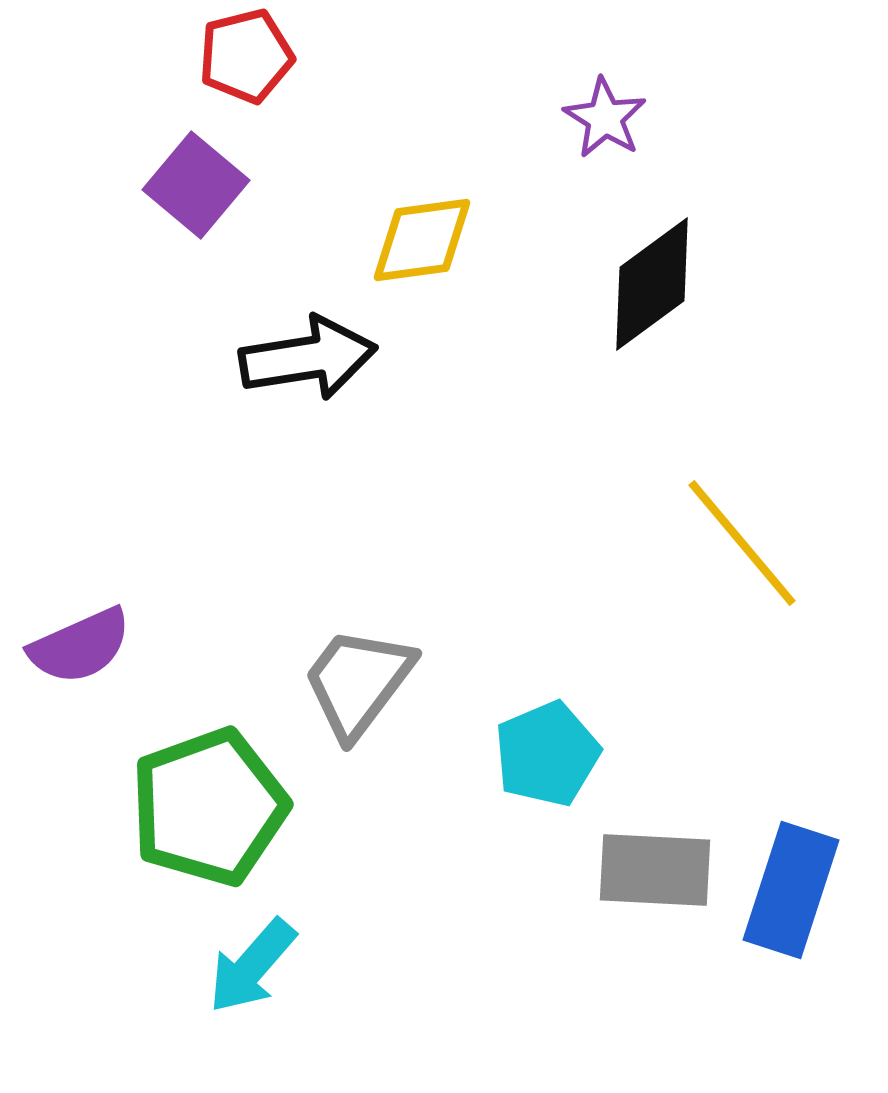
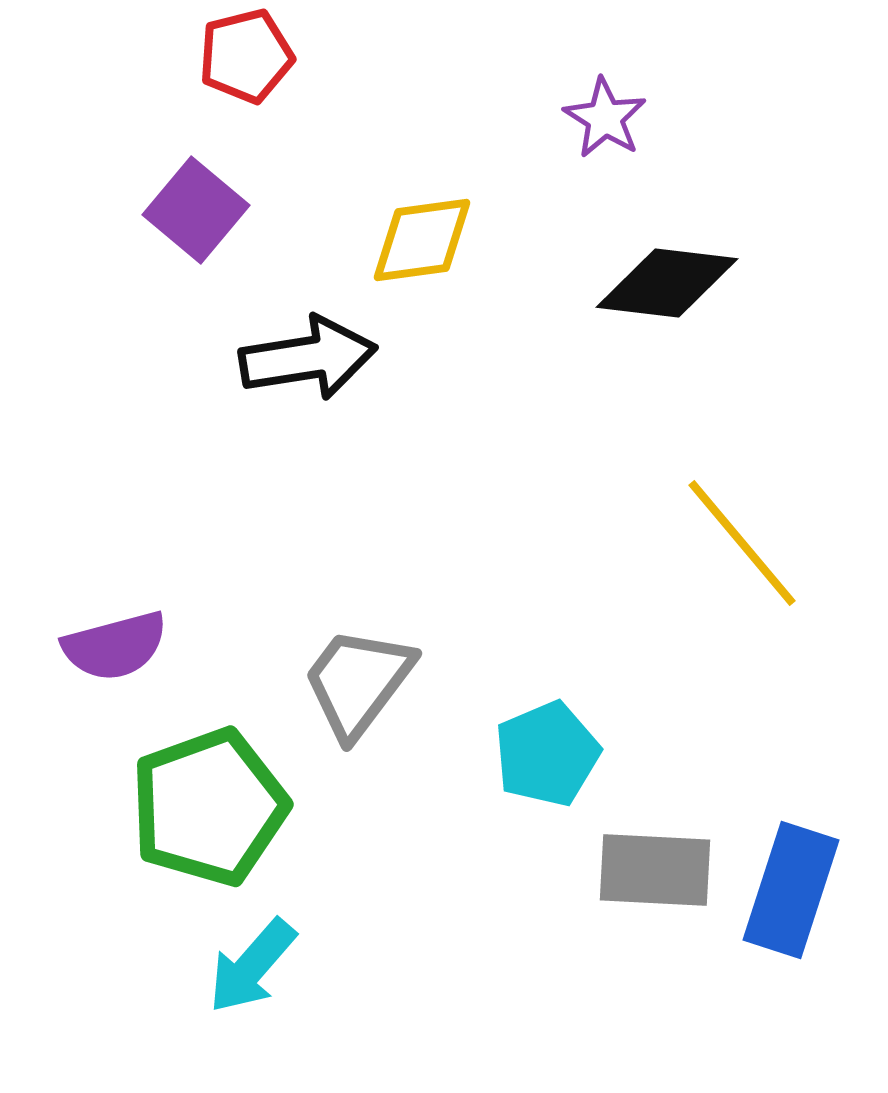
purple square: moved 25 px down
black diamond: moved 15 px right, 1 px up; rotated 43 degrees clockwise
purple semicircle: moved 35 px right; rotated 9 degrees clockwise
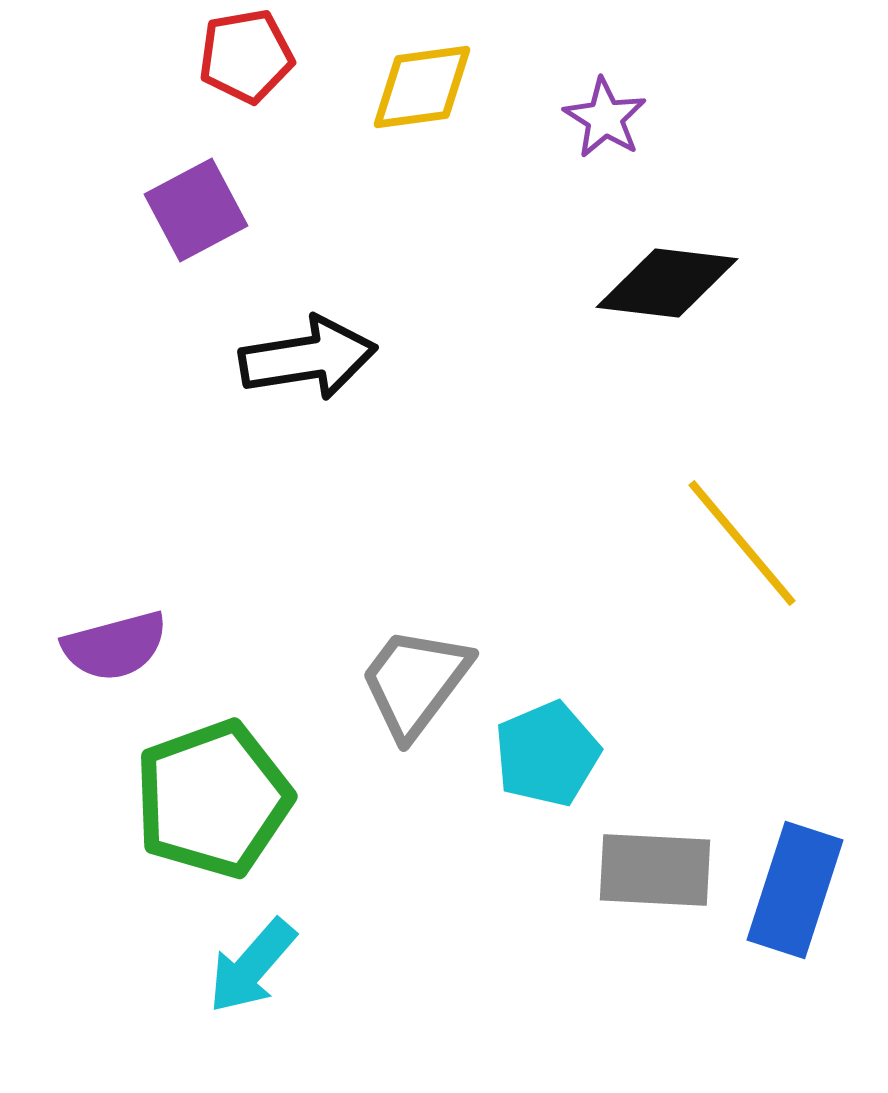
red pentagon: rotated 4 degrees clockwise
purple square: rotated 22 degrees clockwise
yellow diamond: moved 153 px up
gray trapezoid: moved 57 px right
green pentagon: moved 4 px right, 8 px up
blue rectangle: moved 4 px right
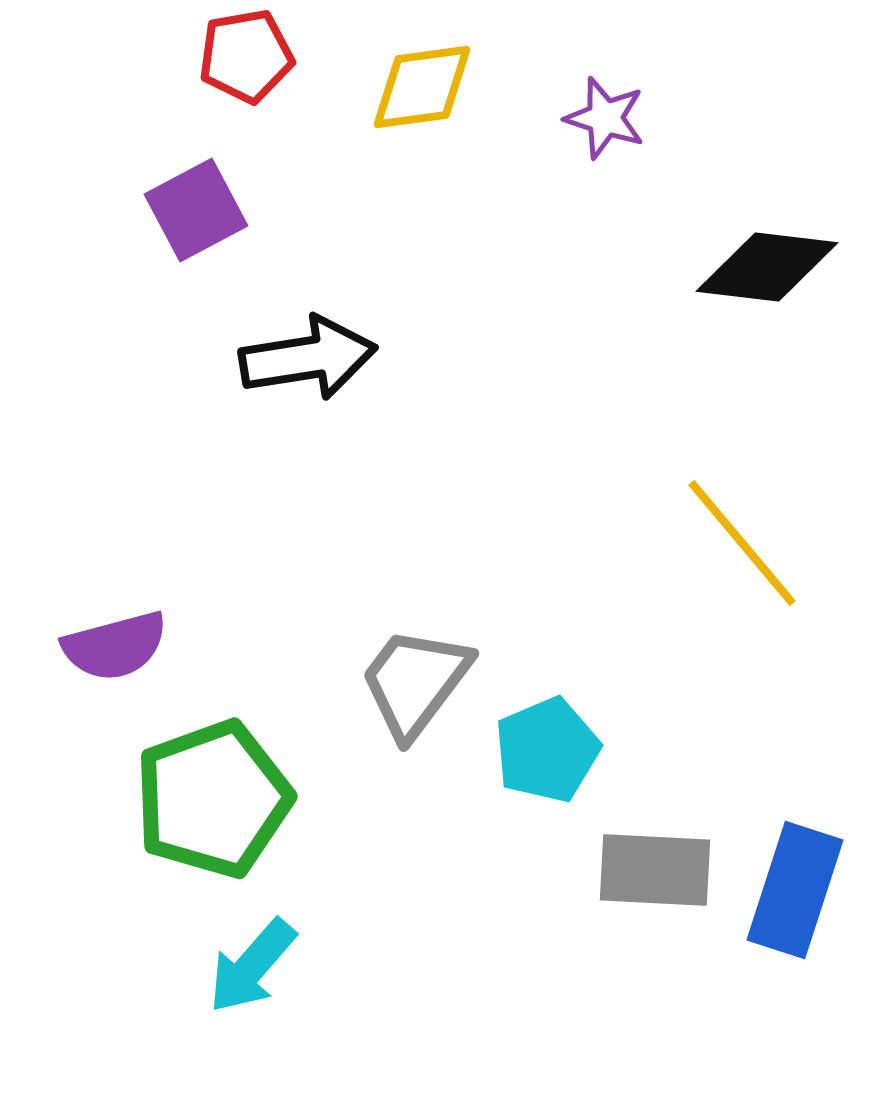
purple star: rotated 14 degrees counterclockwise
black diamond: moved 100 px right, 16 px up
cyan pentagon: moved 4 px up
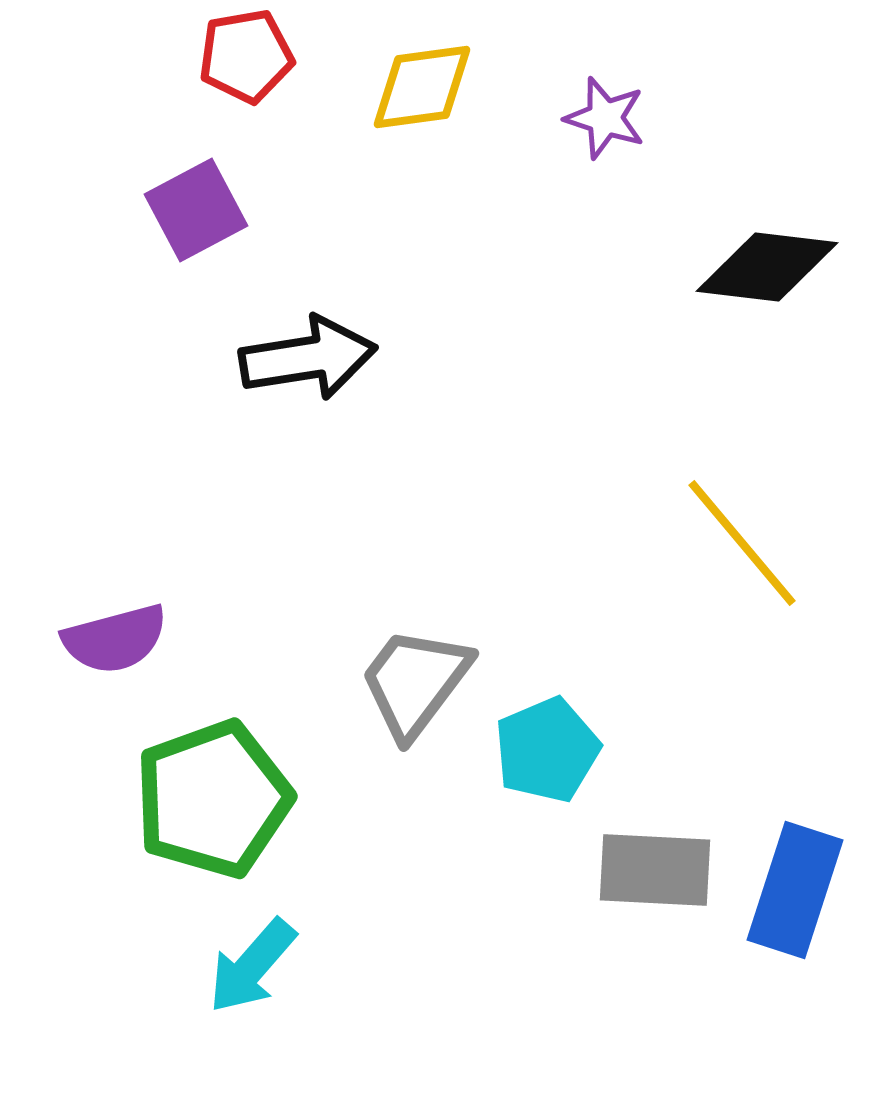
purple semicircle: moved 7 px up
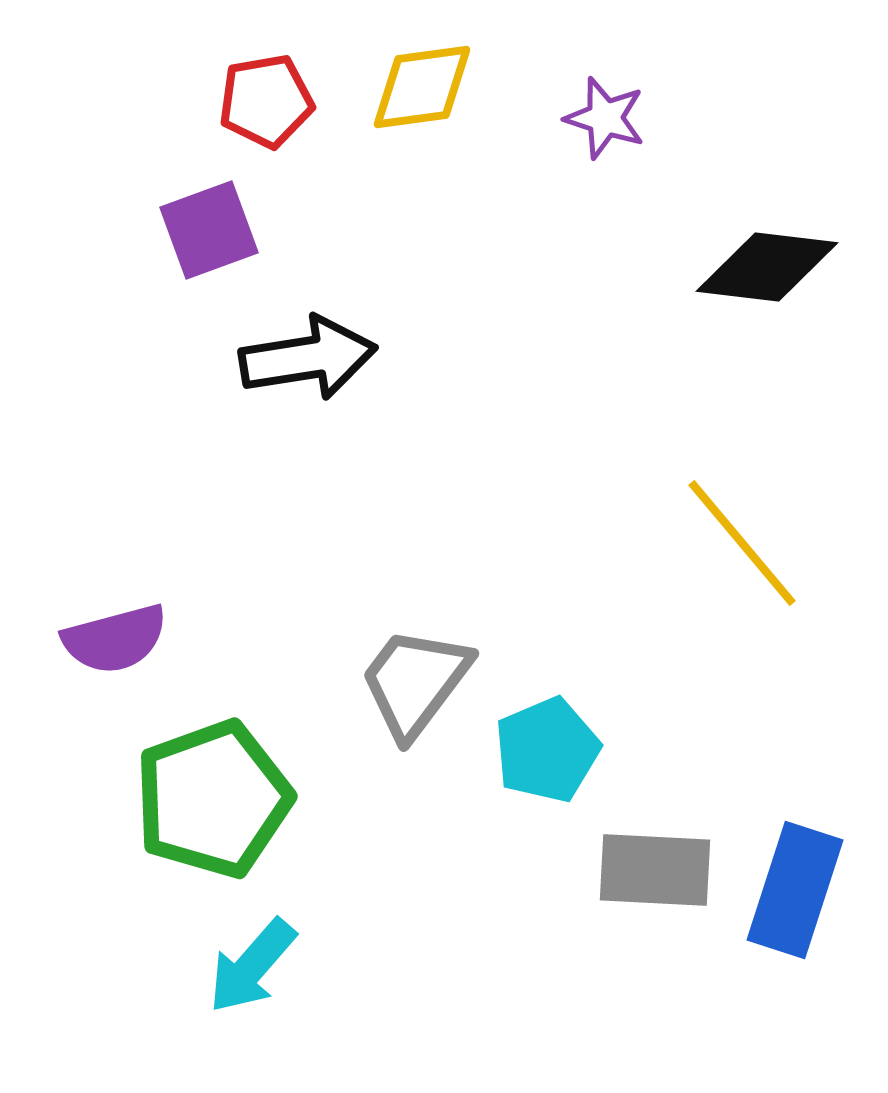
red pentagon: moved 20 px right, 45 px down
purple square: moved 13 px right, 20 px down; rotated 8 degrees clockwise
